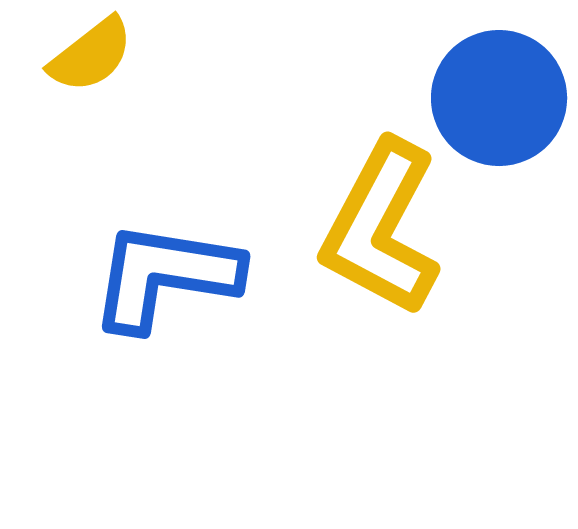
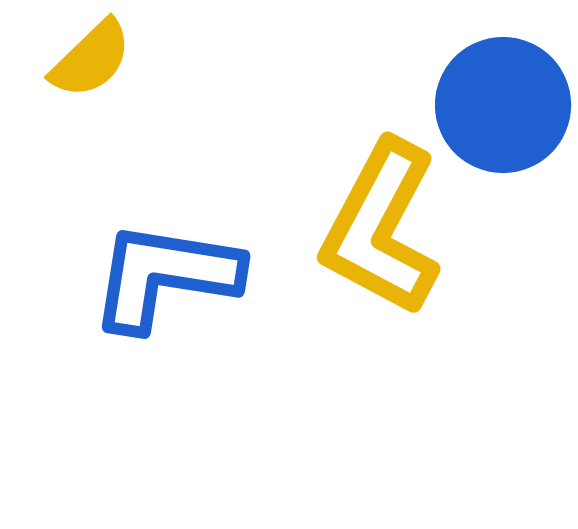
yellow semicircle: moved 4 px down; rotated 6 degrees counterclockwise
blue circle: moved 4 px right, 7 px down
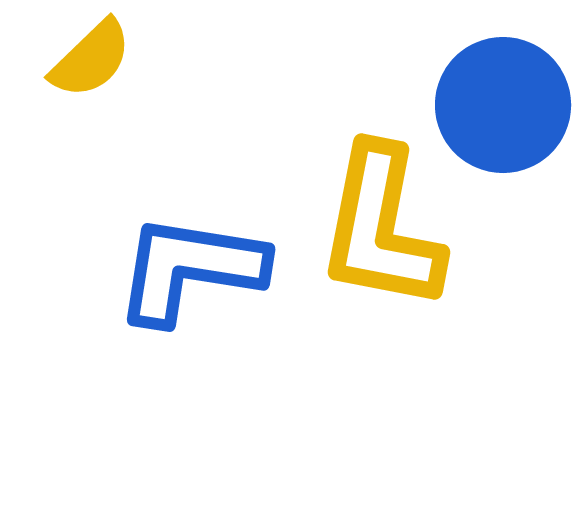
yellow L-shape: rotated 17 degrees counterclockwise
blue L-shape: moved 25 px right, 7 px up
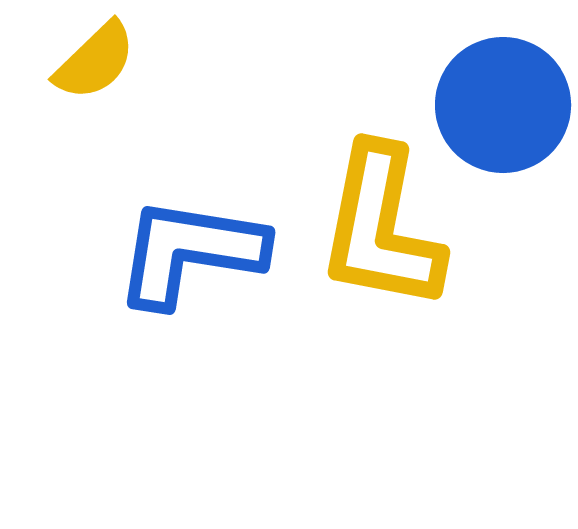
yellow semicircle: moved 4 px right, 2 px down
blue L-shape: moved 17 px up
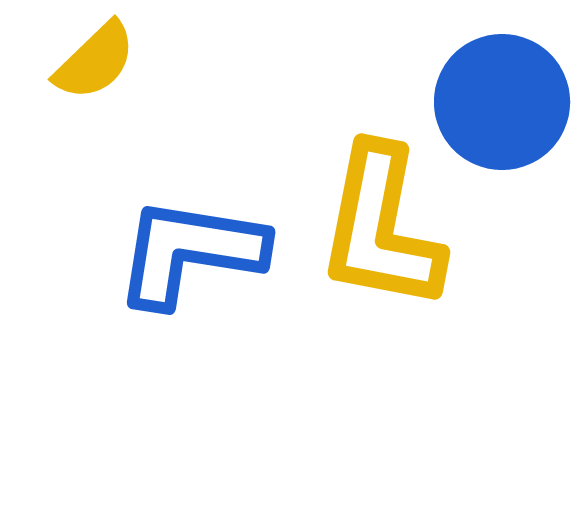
blue circle: moved 1 px left, 3 px up
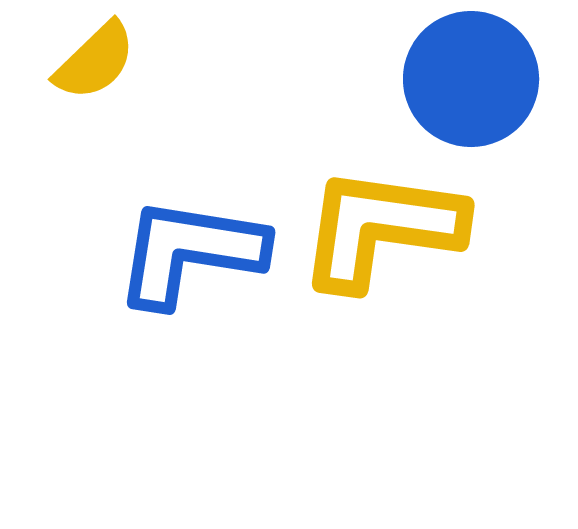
blue circle: moved 31 px left, 23 px up
yellow L-shape: rotated 87 degrees clockwise
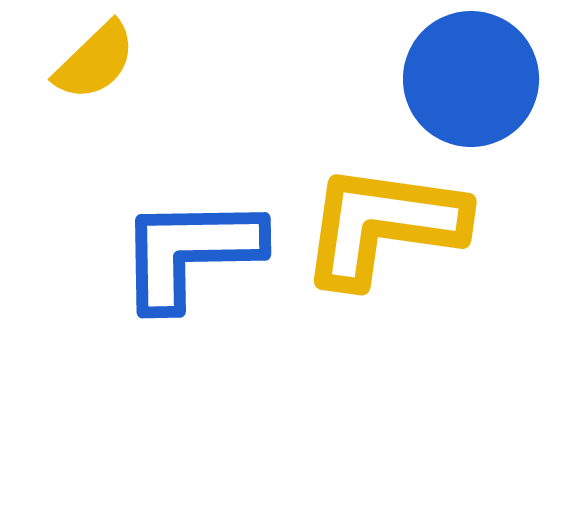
yellow L-shape: moved 2 px right, 3 px up
blue L-shape: rotated 10 degrees counterclockwise
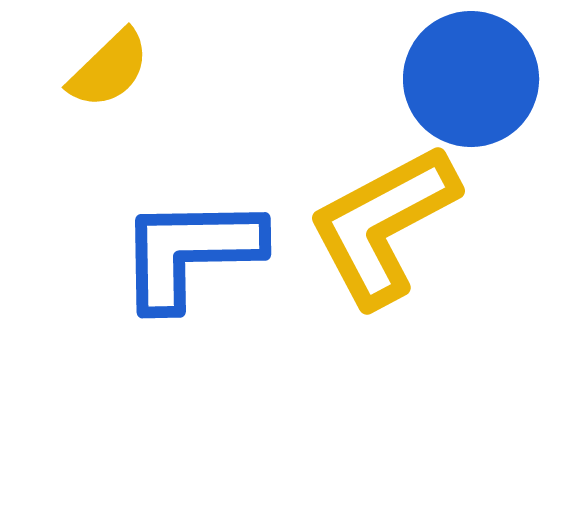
yellow semicircle: moved 14 px right, 8 px down
yellow L-shape: rotated 36 degrees counterclockwise
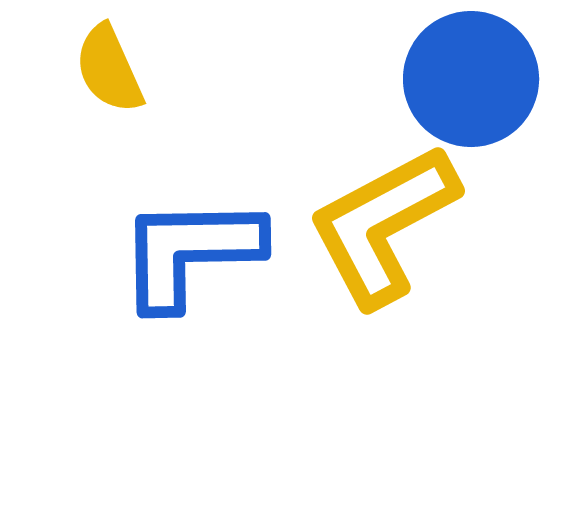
yellow semicircle: rotated 110 degrees clockwise
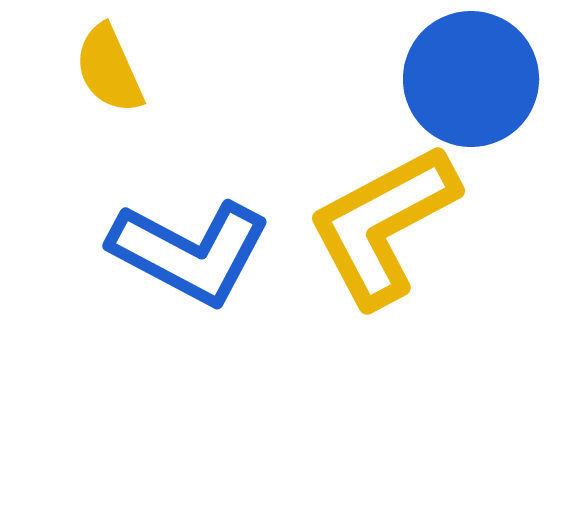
blue L-shape: rotated 151 degrees counterclockwise
